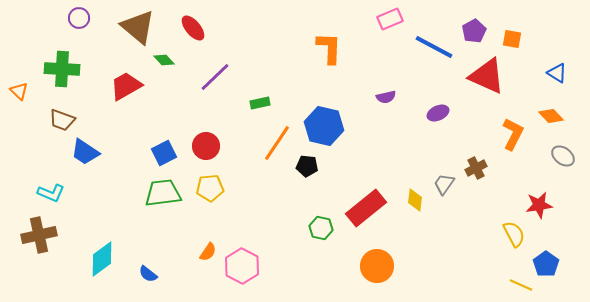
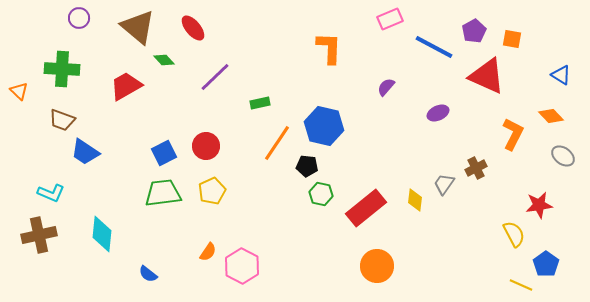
blue triangle at (557, 73): moved 4 px right, 2 px down
purple semicircle at (386, 97): moved 10 px up; rotated 144 degrees clockwise
yellow pentagon at (210, 188): moved 2 px right, 3 px down; rotated 20 degrees counterclockwise
green hexagon at (321, 228): moved 34 px up
cyan diamond at (102, 259): moved 25 px up; rotated 48 degrees counterclockwise
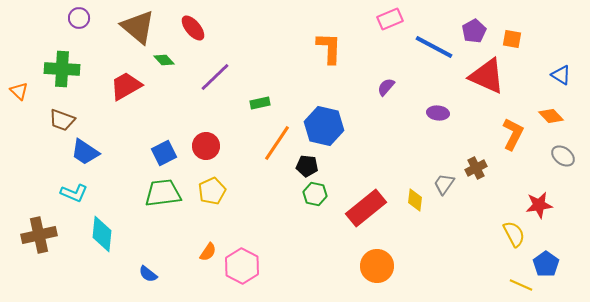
purple ellipse at (438, 113): rotated 30 degrees clockwise
cyan L-shape at (51, 193): moved 23 px right
green hexagon at (321, 194): moved 6 px left
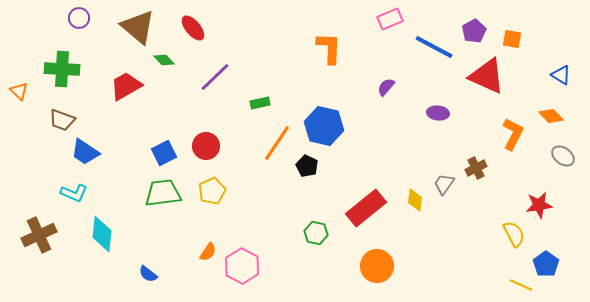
black pentagon at (307, 166): rotated 20 degrees clockwise
green hexagon at (315, 194): moved 1 px right, 39 px down
brown cross at (39, 235): rotated 12 degrees counterclockwise
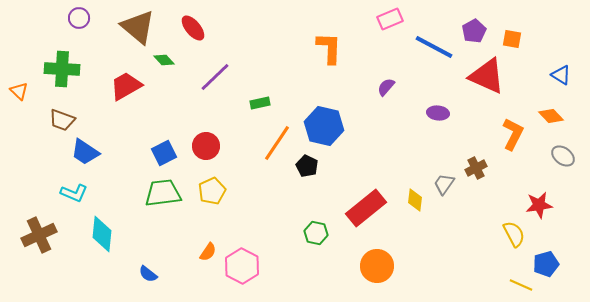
blue pentagon at (546, 264): rotated 20 degrees clockwise
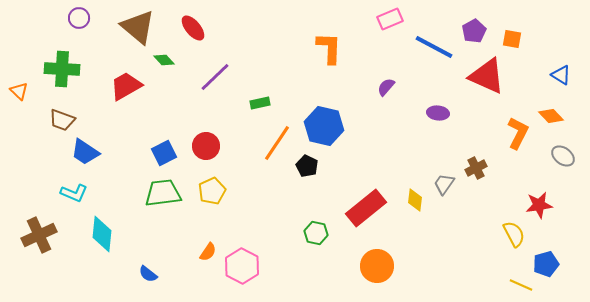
orange L-shape at (513, 134): moved 5 px right, 1 px up
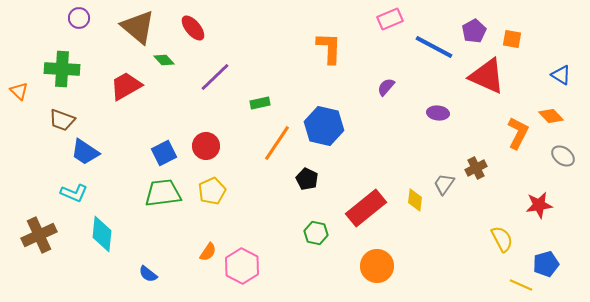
black pentagon at (307, 166): moved 13 px down
yellow semicircle at (514, 234): moved 12 px left, 5 px down
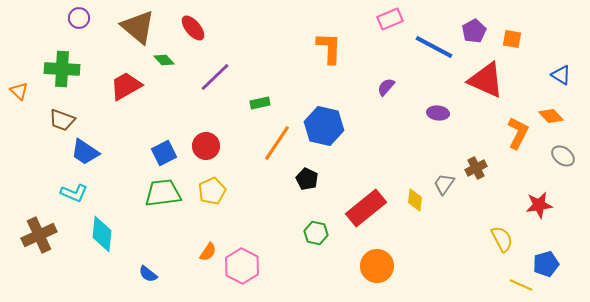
red triangle at (487, 76): moved 1 px left, 4 px down
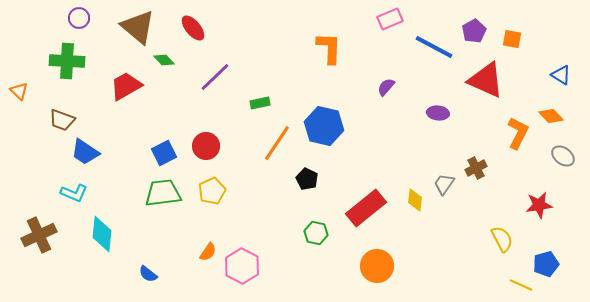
green cross at (62, 69): moved 5 px right, 8 px up
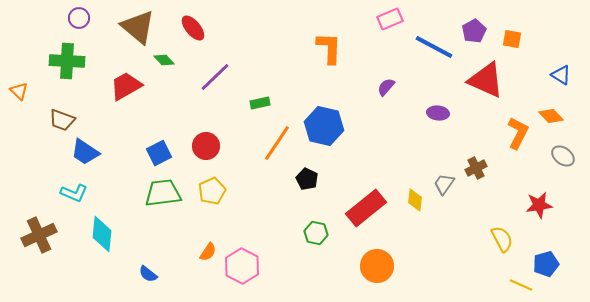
blue square at (164, 153): moved 5 px left
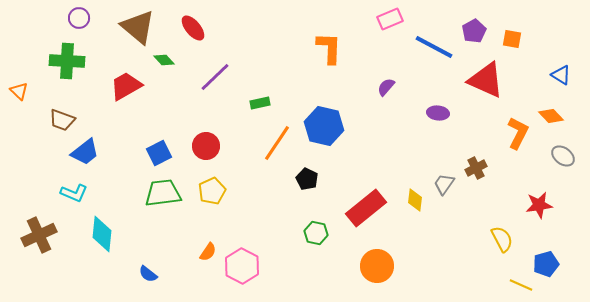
blue trapezoid at (85, 152): rotated 72 degrees counterclockwise
